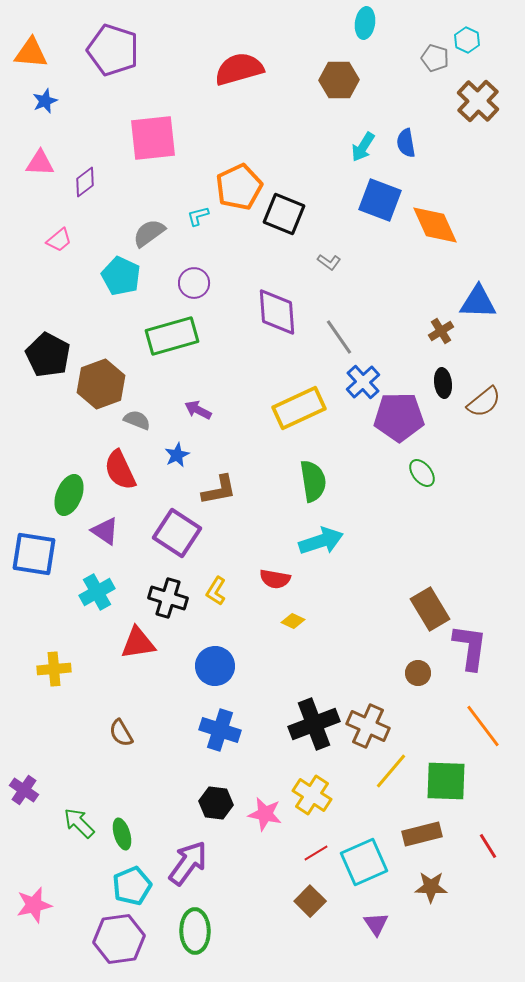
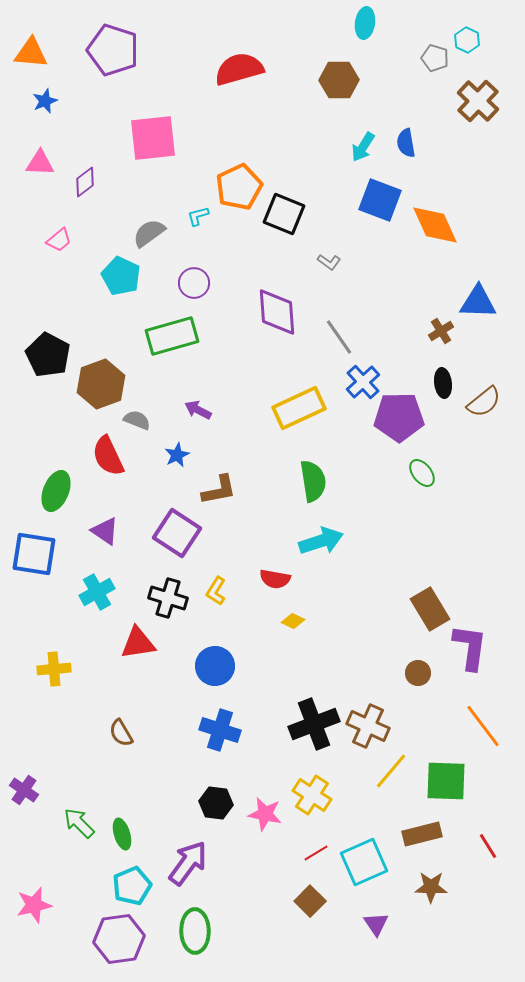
red semicircle at (120, 470): moved 12 px left, 14 px up
green ellipse at (69, 495): moved 13 px left, 4 px up
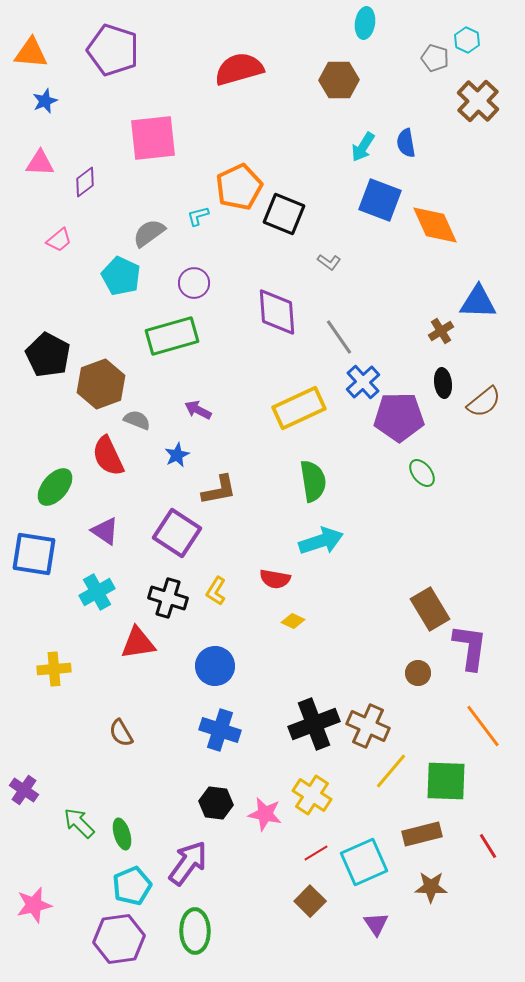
green ellipse at (56, 491): moved 1 px left, 4 px up; rotated 18 degrees clockwise
